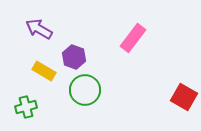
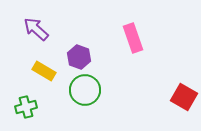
purple arrow: moved 3 px left; rotated 12 degrees clockwise
pink rectangle: rotated 56 degrees counterclockwise
purple hexagon: moved 5 px right
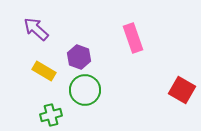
red square: moved 2 px left, 7 px up
green cross: moved 25 px right, 8 px down
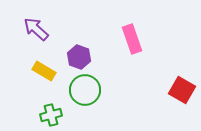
pink rectangle: moved 1 px left, 1 px down
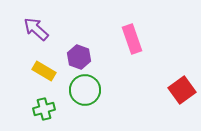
red square: rotated 24 degrees clockwise
green cross: moved 7 px left, 6 px up
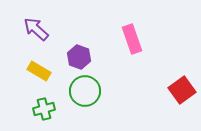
yellow rectangle: moved 5 px left
green circle: moved 1 px down
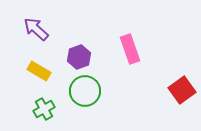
pink rectangle: moved 2 px left, 10 px down
purple hexagon: rotated 20 degrees clockwise
green cross: rotated 15 degrees counterclockwise
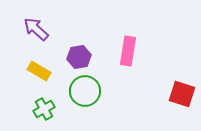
pink rectangle: moved 2 px left, 2 px down; rotated 28 degrees clockwise
purple hexagon: rotated 10 degrees clockwise
red square: moved 4 px down; rotated 36 degrees counterclockwise
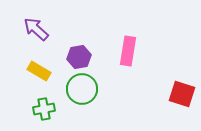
green circle: moved 3 px left, 2 px up
green cross: rotated 20 degrees clockwise
